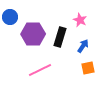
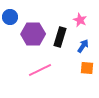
orange square: moved 1 px left; rotated 16 degrees clockwise
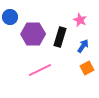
orange square: rotated 32 degrees counterclockwise
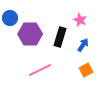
blue circle: moved 1 px down
purple hexagon: moved 3 px left
blue arrow: moved 1 px up
orange square: moved 1 px left, 2 px down
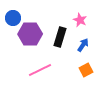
blue circle: moved 3 px right
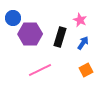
blue arrow: moved 2 px up
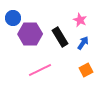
black rectangle: rotated 48 degrees counterclockwise
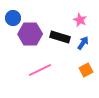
black rectangle: rotated 42 degrees counterclockwise
